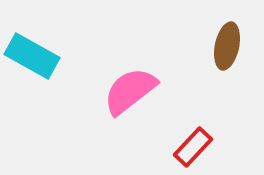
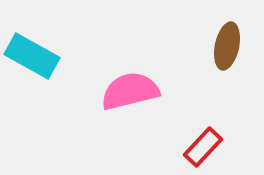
pink semicircle: rotated 24 degrees clockwise
red rectangle: moved 10 px right
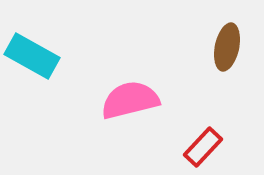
brown ellipse: moved 1 px down
pink semicircle: moved 9 px down
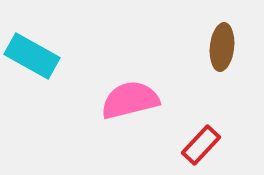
brown ellipse: moved 5 px left; rotated 6 degrees counterclockwise
red rectangle: moved 2 px left, 2 px up
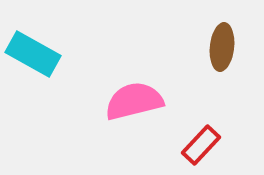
cyan rectangle: moved 1 px right, 2 px up
pink semicircle: moved 4 px right, 1 px down
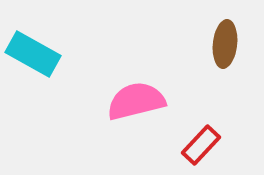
brown ellipse: moved 3 px right, 3 px up
pink semicircle: moved 2 px right
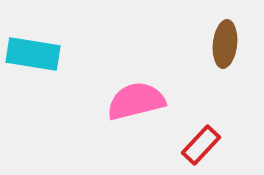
cyan rectangle: rotated 20 degrees counterclockwise
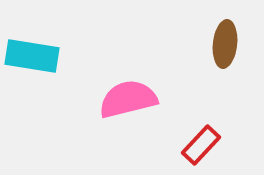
cyan rectangle: moved 1 px left, 2 px down
pink semicircle: moved 8 px left, 2 px up
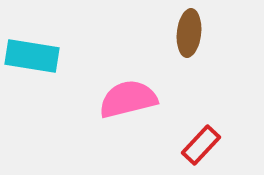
brown ellipse: moved 36 px left, 11 px up
